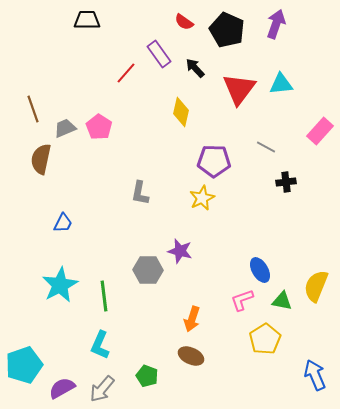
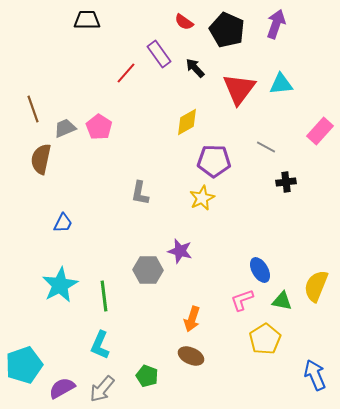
yellow diamond: moved 6 px right, 10 px down; rotated 48 degrees clockwise
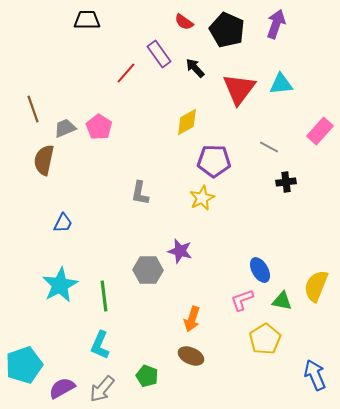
gray line: moved 3 px right
brown semicircle: moved 3 px right, 1 px down
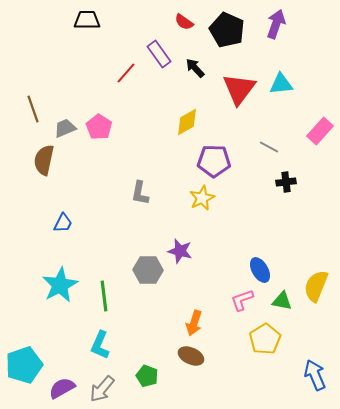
orange arrow: moved 2 px right, 4 px down
